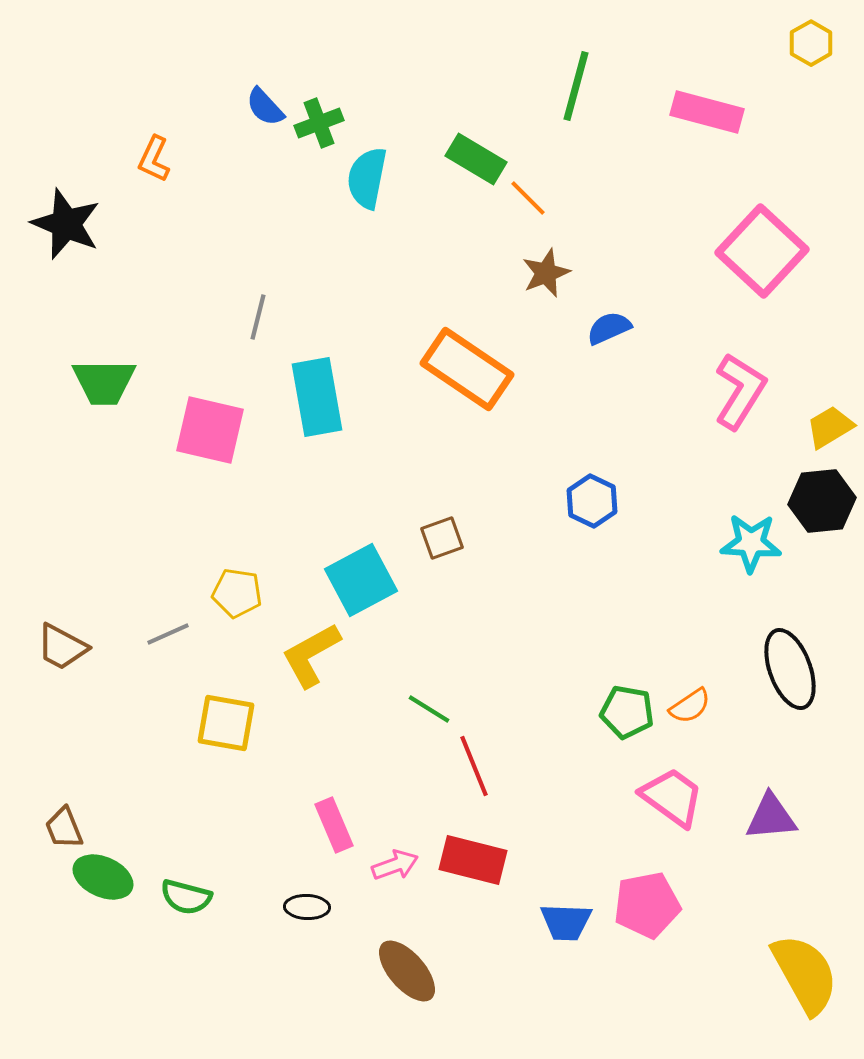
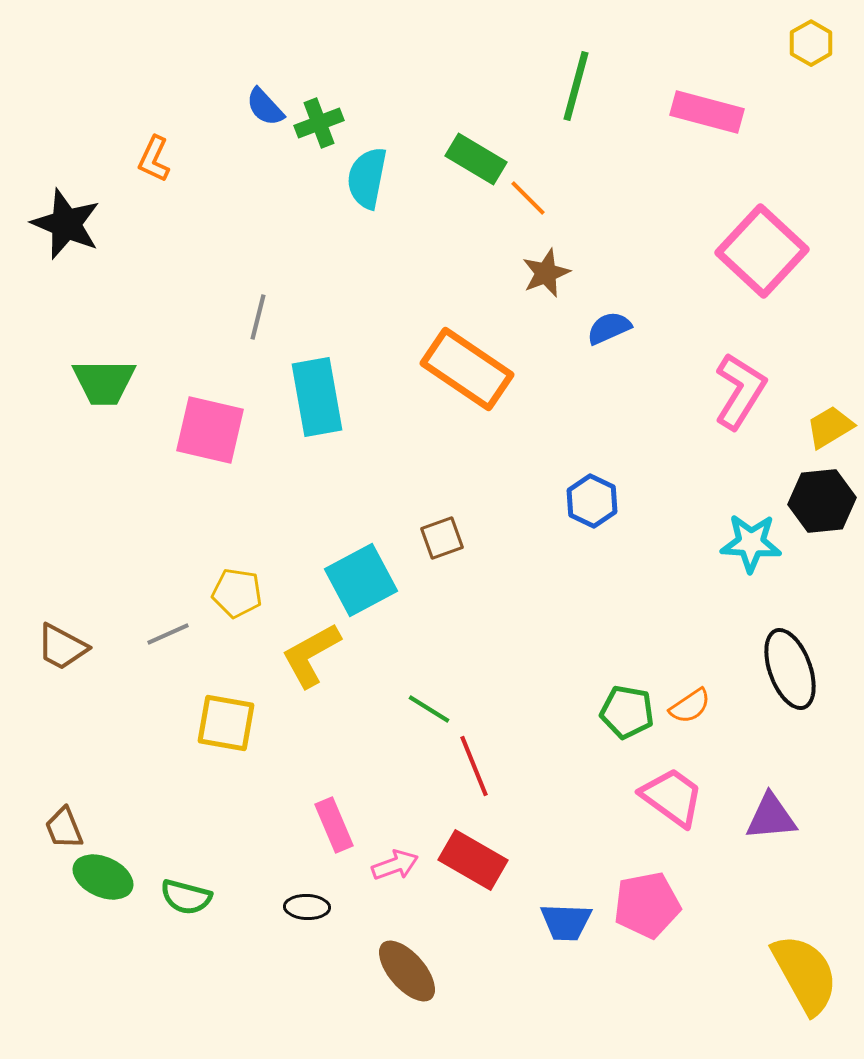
red rectangle at (473, 860): rotated 16 degrees clockwise
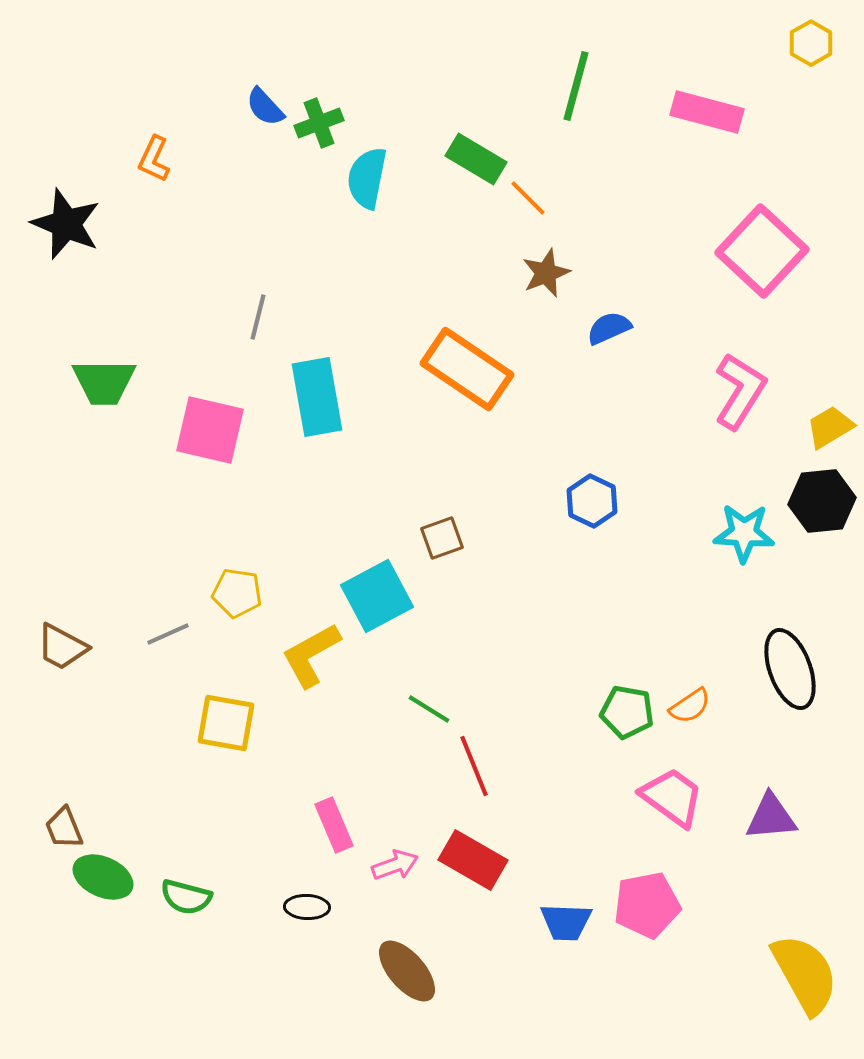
cyan star at (751, 543): moved 7 px left, 10 px up
cyan square at (361, 580): moved 16 px right, 16 px down
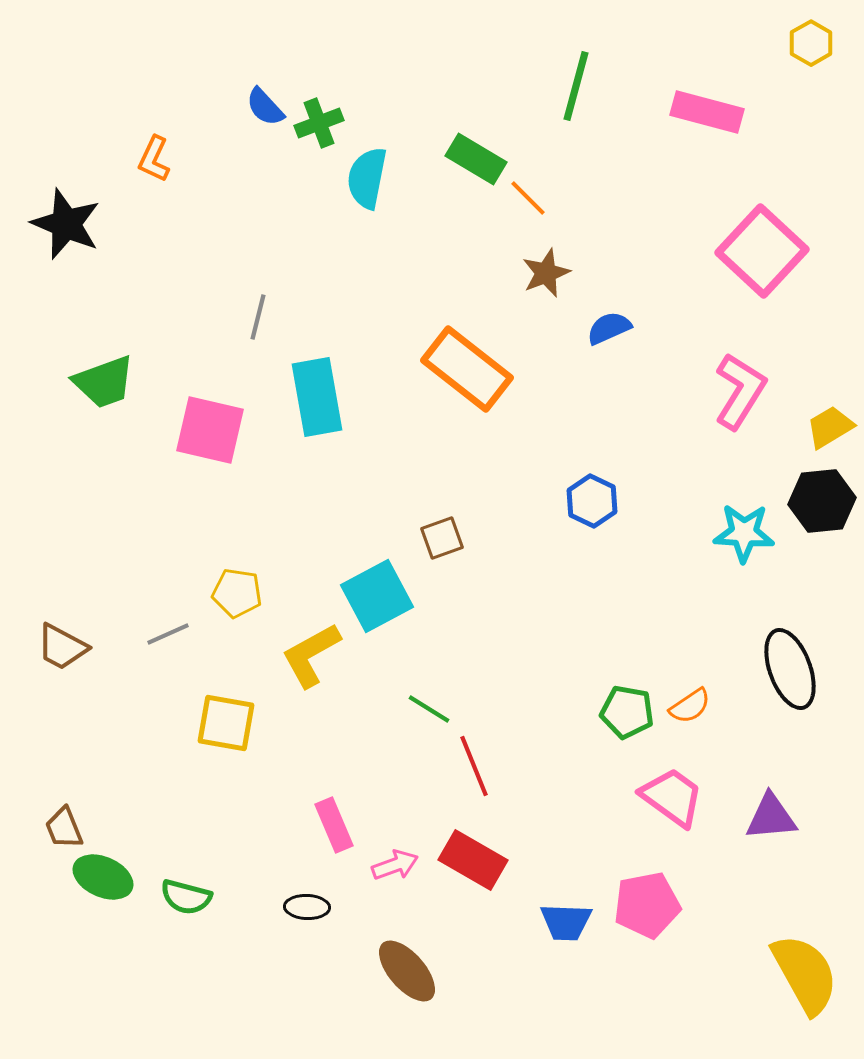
orange rectangle at (467, 369): rotated 4 degrees clockwise
green trapezoid at (104, 382): rotated 20 degrees counterclockwise
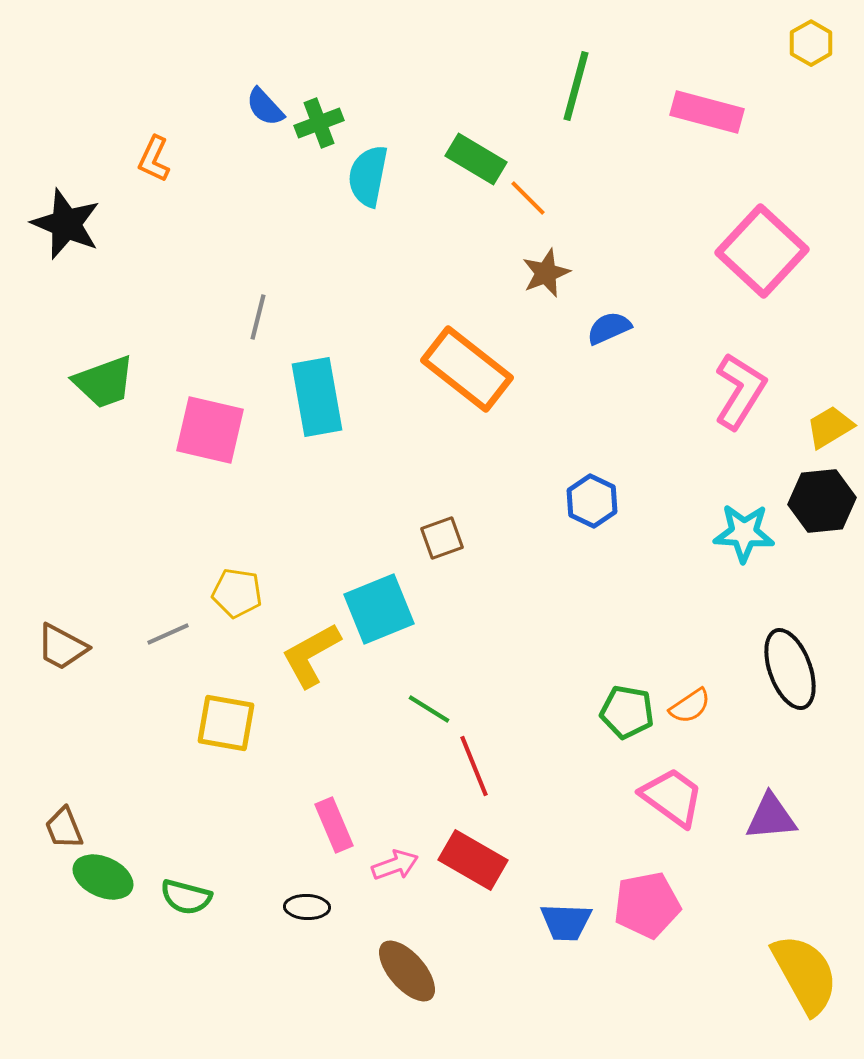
cyan semicircle at (367, 178): moved 1 px right, 2 px up
cyan square at (377, 596): moved 2 px right, 13 px down; rotated 6 degrees clockwise
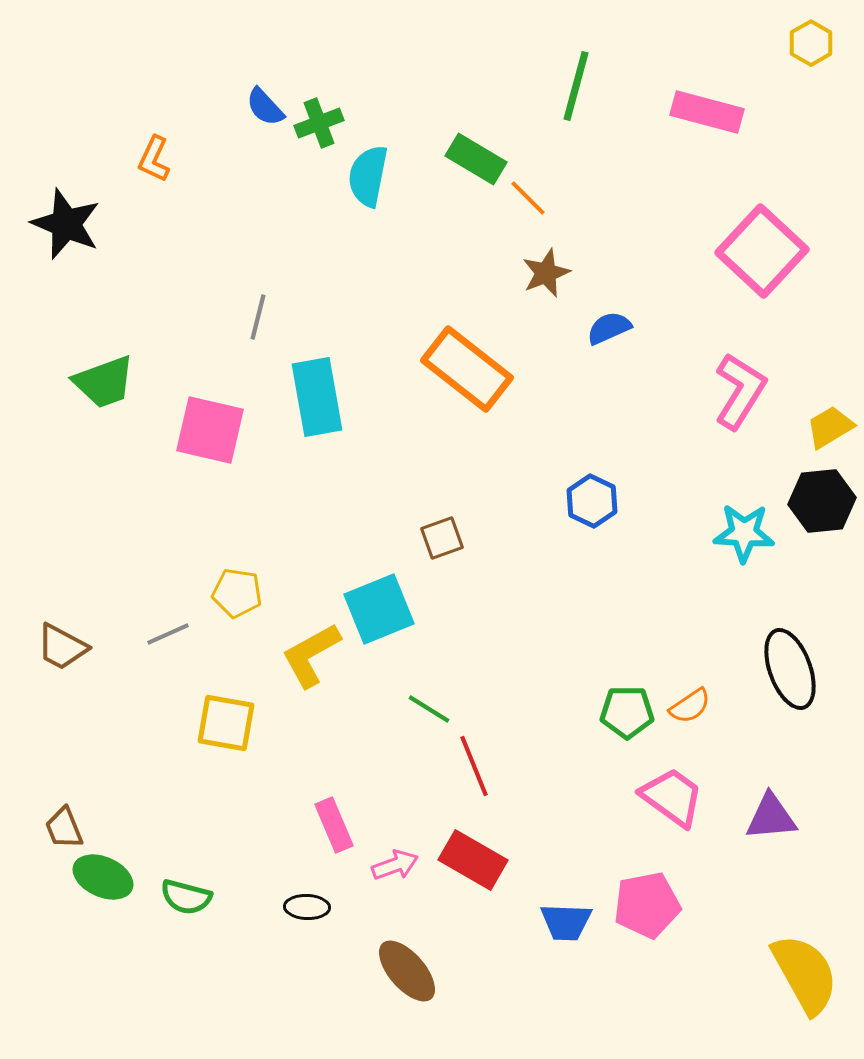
green pentagon at (627, 712): rotated 10 degrees counterclockwise
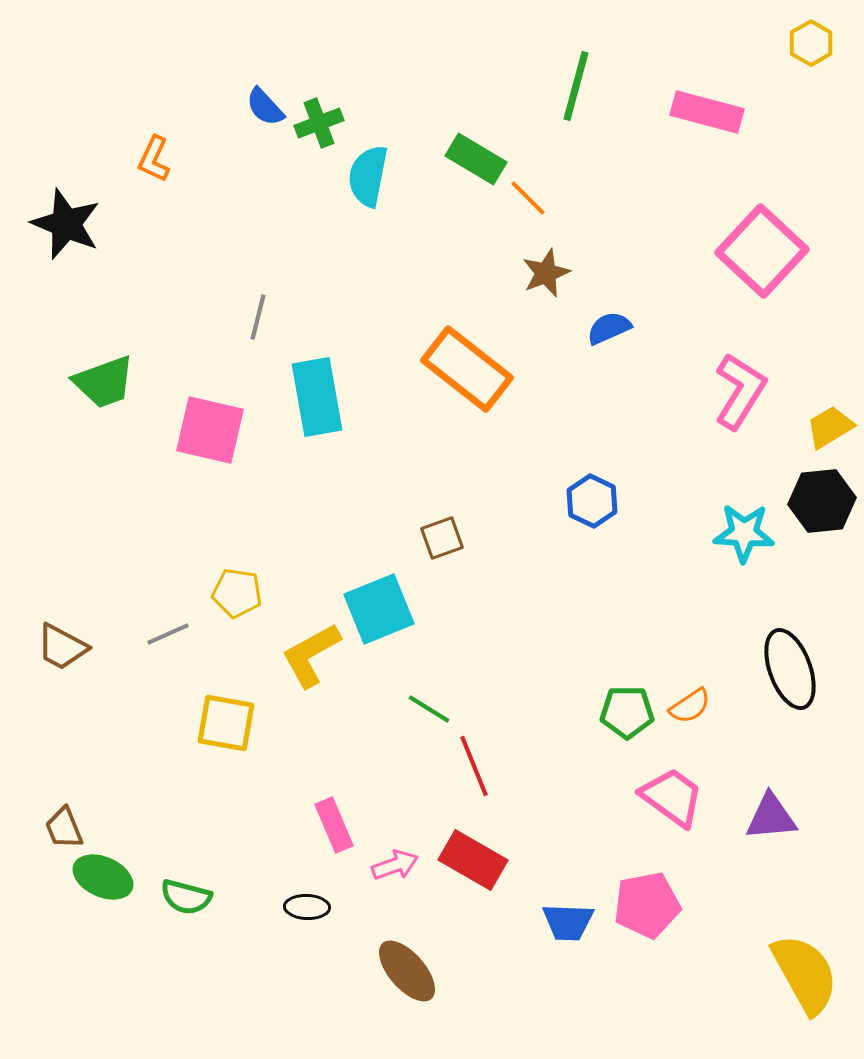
blue trapezoid at (566, 922): moved 2 px right
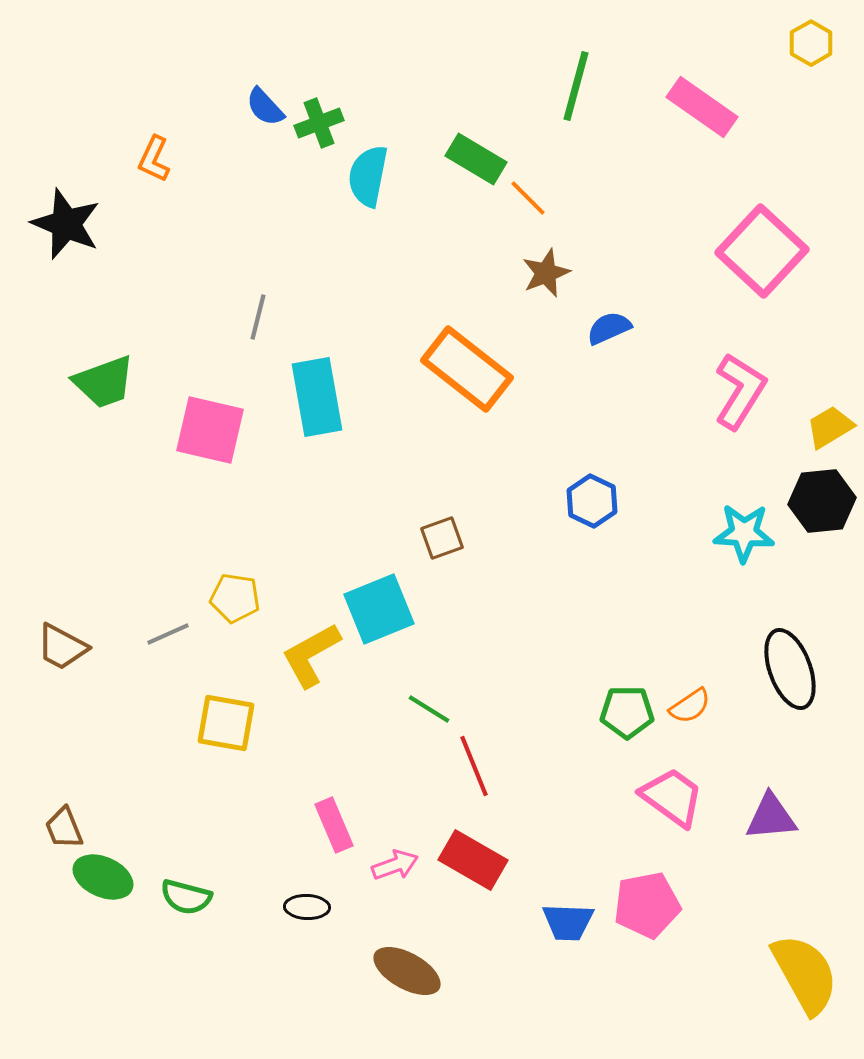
pink rectangle at (707, 112): moved 5 px left, 5 px up; rotated 20 degrees clockwise
yellow pentagon at (237, 593): moved 2 px left, 5 px down
brown ellipse at (407, 971): rotated 20 degrees counterclockwise
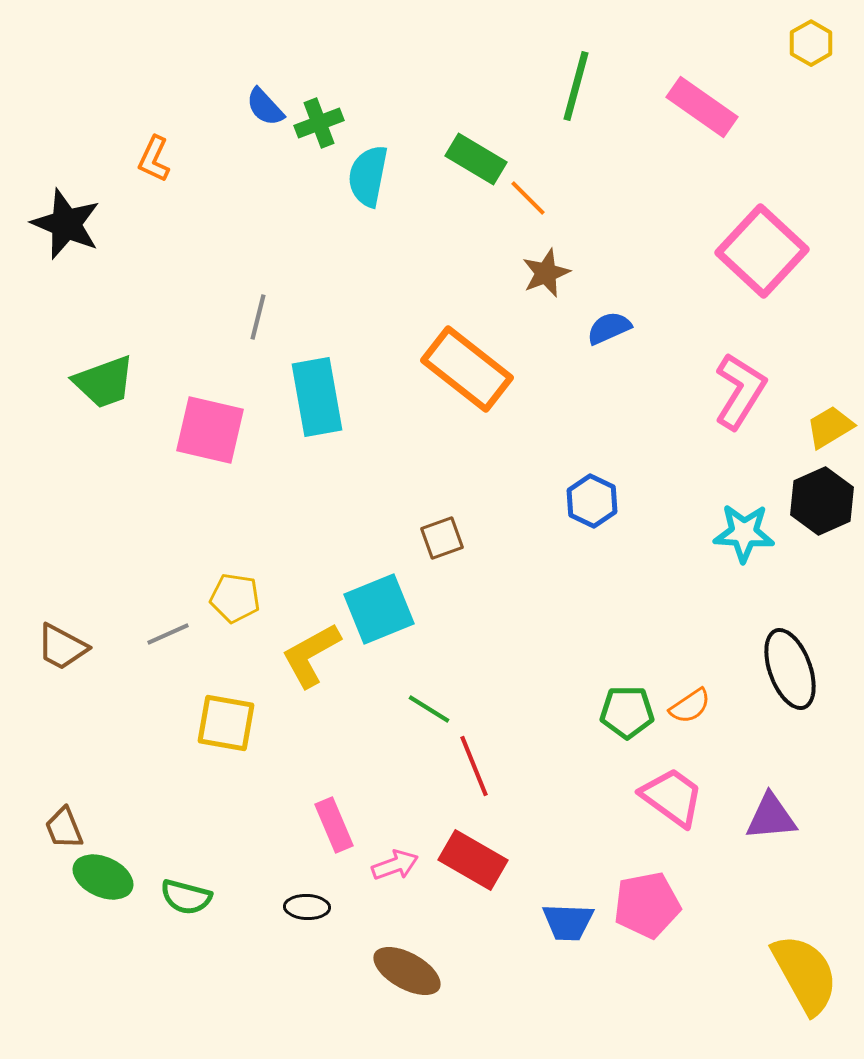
black hexagon at (822, 501): rotated 18 degrees counterclockwise
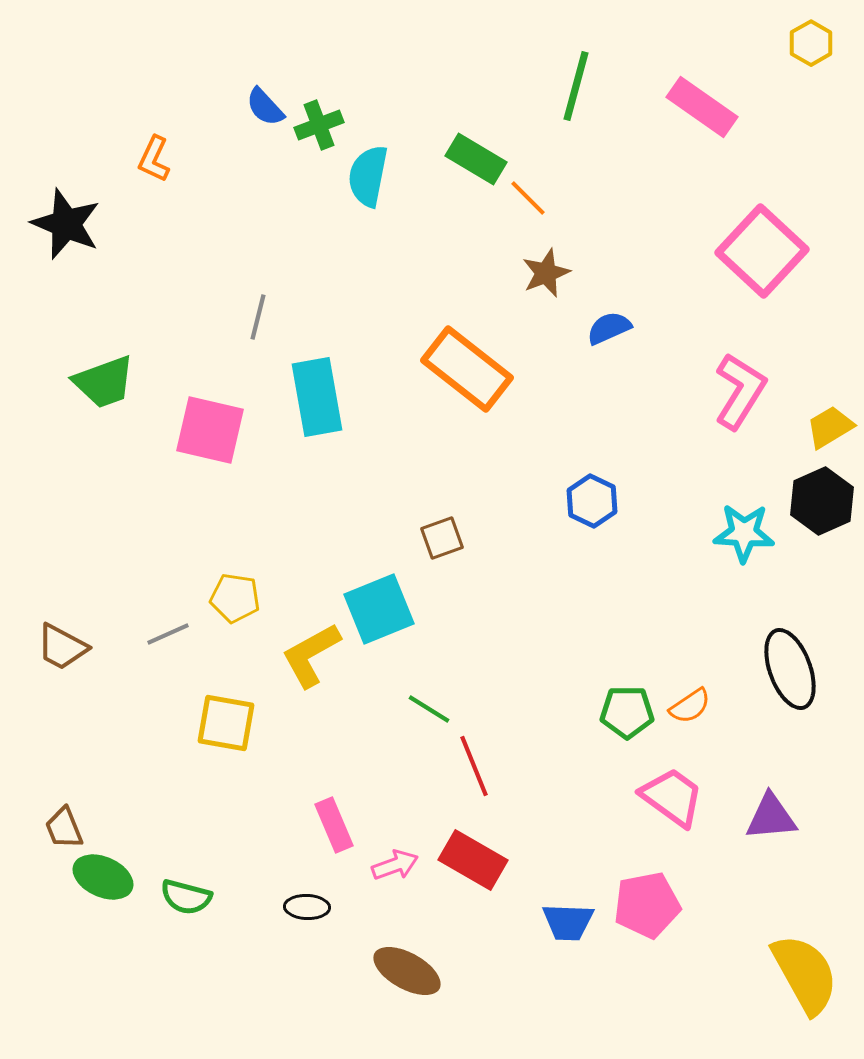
green cross at (319, 123): moved 2 px down
